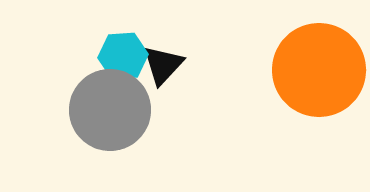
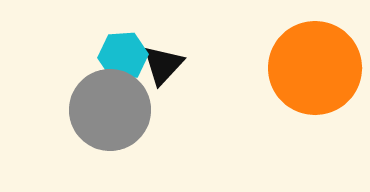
orange circle: moved 4 px left, 2 px up
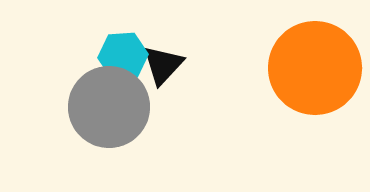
gray circle: moved 1 px left, 3 px up
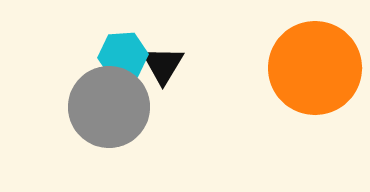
black triangle: rotated 12 degrees counterclockwise
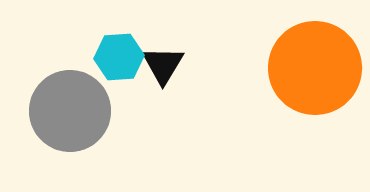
cyan hexagon: moved 4 px left, 1 px down
gray circle: moved 39 px left, 4 px down
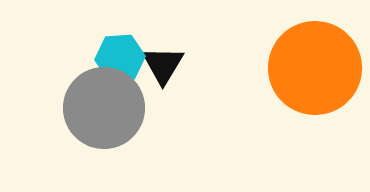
cyan hexagon: moved 1 px right, 1 px down
gray circle: moved 34 px right, 3 px up
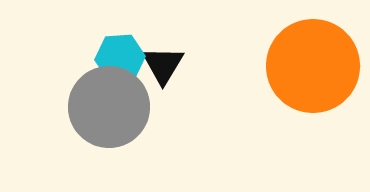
orange circle: moved 2 px left, 2 px up
gray circle: moved 5 px right, 1 px up
